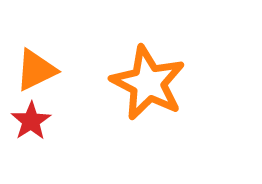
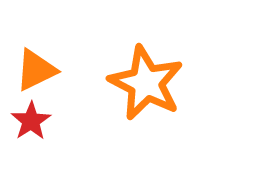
orange star: moved 2 px left
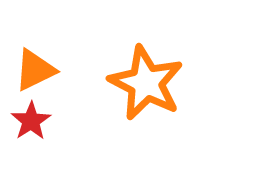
orange triangle: moved 1 px left
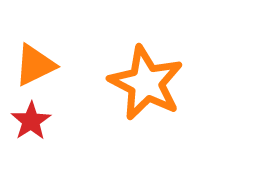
orange triangle: moved 5 px up
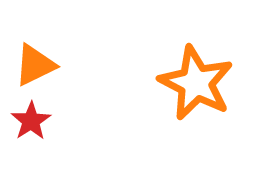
orange star: moved 50 px right
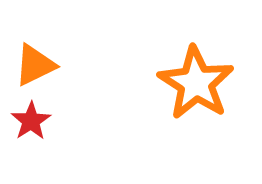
orange star: rotated 6 degrees clockwise
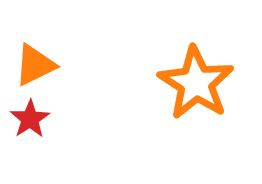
red star: moved 1 px left, 2 px up
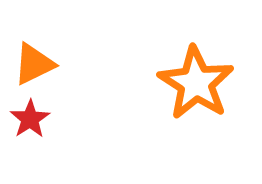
orange triangle: moved 1 px left, 1 px up
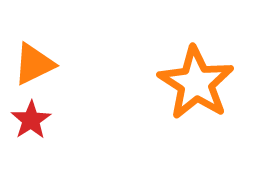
red star: moved 1 px right, 1 px down
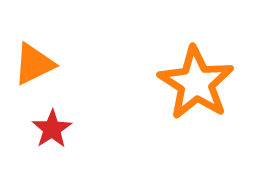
red star: moved 21 px right, 9 px down
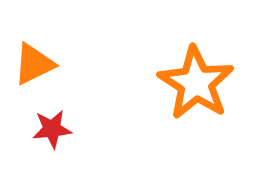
red star: rotated 27 degrees clockwise
